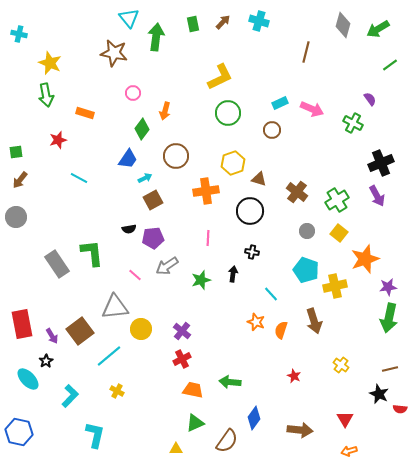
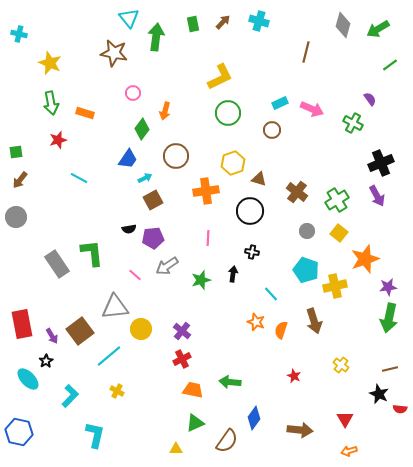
green arrow at (46, 95): moved 5 px right, 8 px down
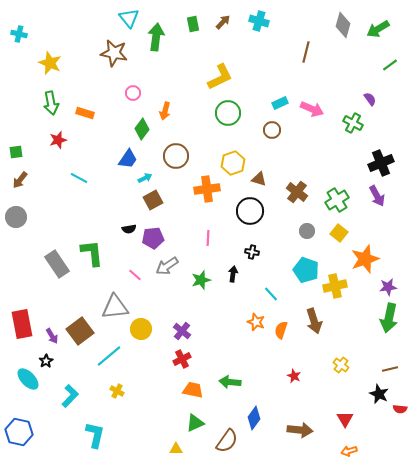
orange cross at (206, 191): moved 1 px right, 2 px up
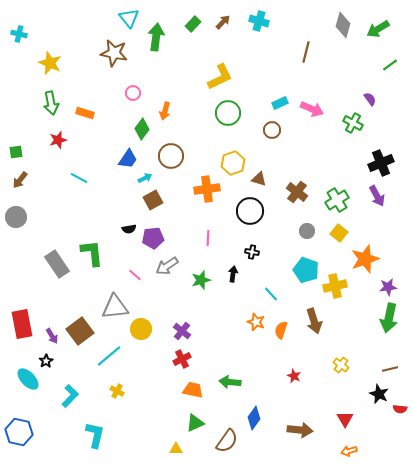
green rectangle at (193, 24): rotated 56 degrees clockwise
brown circle at (176, 156): moved 5 px left
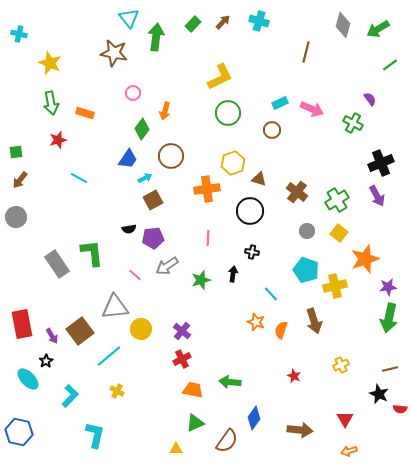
yellow cross at (341, 365): rotated 28 degrees clockwise
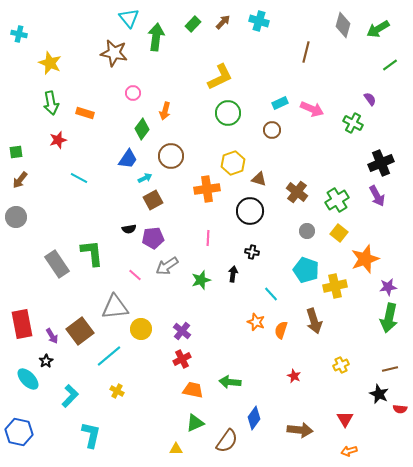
cyan L-shape at (95, 435): moved 4 px left
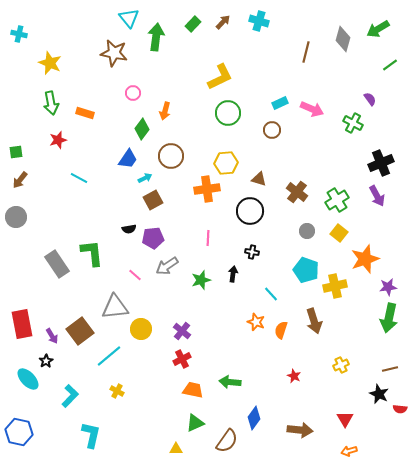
gray diamond at (343, 25): moved 14 px down
yellow hexagon at (233, 163): moved 7 px left; rotated 15 degrees clockwise
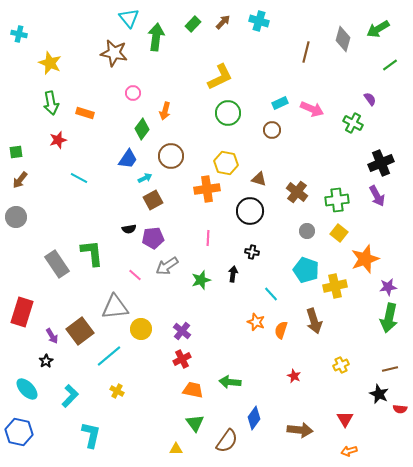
yellow hexagon at (226, 163): rotated 15 degrees clockwise
green cross at (337, 200): rotated 25 degrees clockwise
red rectangle at (22, 324): moved 12 px up; rotated 28 degrees clockwise
cyan ellipse at (28, 379): moved 1 px left, 10 px down
green triangle at (195, 423): rotated 42 degrees counterclockwise
